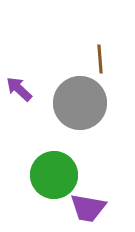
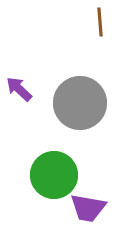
brown line: moved 37 px up
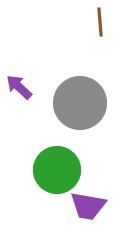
purple arrow: moved 2 px up
green circle: moved 3 px right, 5 px up
purple trapezoid: moved 2 px up
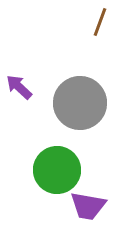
brown line: rotated 24 degrees clockwise
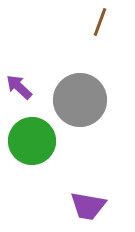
gray circle: moved 3 px up
green circle: moved 25 px left, 29 px up
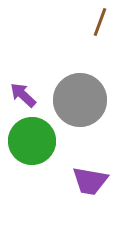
purple arrow: moved 4 px right, 8 px down
purple trapezoid: moved 2 px right, 25 px up
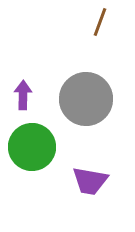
purple arrow: rotated 48 degrees clockwise
gray circle: moved 6 px right, 1 px up
green circle: moved 6 px down
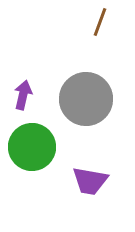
purple arrow: rotated 12 degrees clockwise
